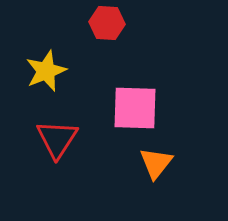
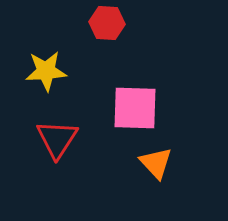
yellow star: rotated 18 degrees clockwise
orange triangle: rotated 21 degrees counterclockwise
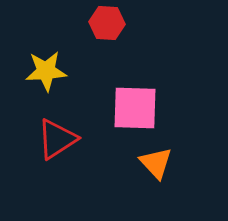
red triangle: rotated 24 degrees clockwise
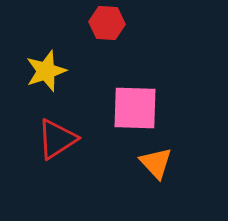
yellow star: rotated 15 degrees counterclockwise
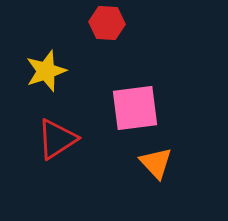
pink square: rotated 9 degrees counterclockwise
